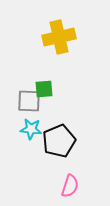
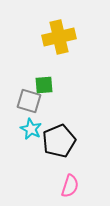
green square: moved 4 px up
gray square: rotated 15 degrees clockwise
cyan star: rotated 20 degrees clockwise
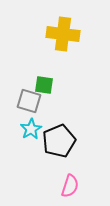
yellow cross: moved 4 px right, 3 px up; rotated 20 degrees clockwise
green square: rotated 12 degrees clockwise
cyan star: rotated 15 degrees clockwise
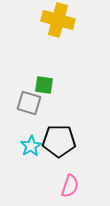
yellow cross: moved 5 px left, 14 px up; rotated 8 degrees clockwise
gray square: moved 2 px down
cyan star: moved 17 px down
black pentagon: rotated 24 degrees clockwise
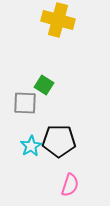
green square: rotated 24 degrees clockwise
gray square: moved 4 px left; rotated 15 degrees counterclockwise
pink semicircle: moved 1 px up
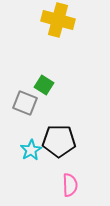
gray square: rotated 20 degrees clockwise
cyan star: moved 4 px down
pink semicircle: rotated 20 degrees counterclockwise
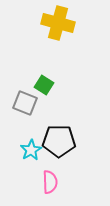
yellow cross: moved 3 px down
pink semicircle: moved 20 px left, 3 px up
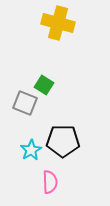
black pentagon: moved 4 px right
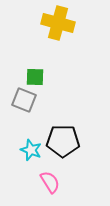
green square: moved 9 px left, 8 px up; rotated 30 degrees counterclockwise
gray square: moved 1 px left, 3 px up
cyan star: rotated 20 degrees counterclockwise
pink semicircle: rotated 30 degrees counterclockwise
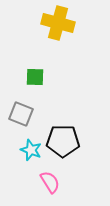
gray square: moved 3 px left, 14 px down
